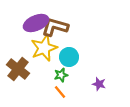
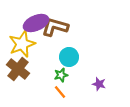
yellow star: moved 22 px left, 4 px up
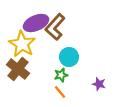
brown L-shape: rotated 64 degrees counterclockwise
yellow star: rotated 20 degrees counterclockwise
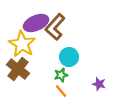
orange line: moved 1 px right, 1 px up
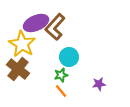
purple star: rotated 24 degrees counterclockwise
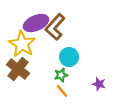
purple star: rotated 24 degrees clockwise
orange line: moved 1 px right
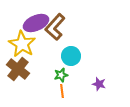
cyan circle: moved 2 px right, 1 px up
orange line: rotated 32 degrees clockwise
